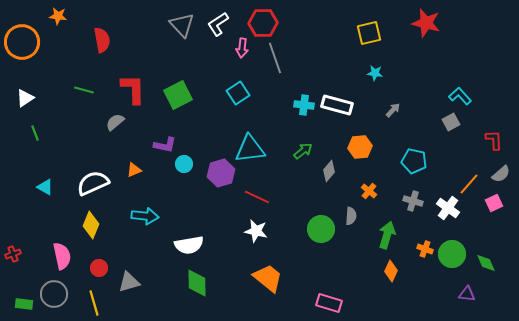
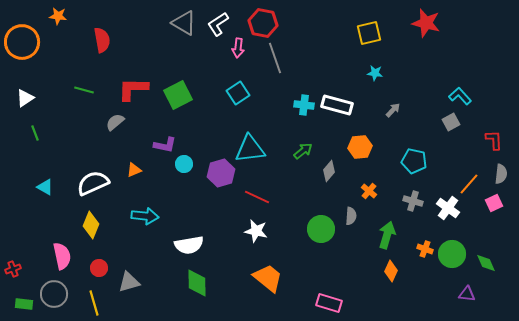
red hexagon at (263, 23): rotated 12 degrees clockwise
gray triangle at (182, 25): moved 2 px right, 2 px up; rotated 16 degrees counterclockwise
pink arrow at (242, 48): moved 4 px left
red L-shape at (133, 89): rotated 88 degrees counterclockwise
gray semicircle at (501, 174): rotated 42 degrees counterclockwise
red cross at (13, 254): moved 15 px down
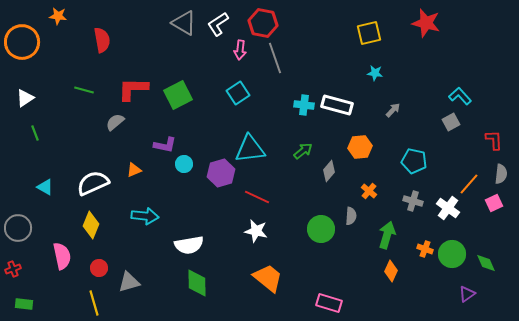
pink arrow at (238, 48): moved 2 px right, 2 px down
gray circle at (54, 294): moved 36 px left, 66 px up
purple triangle at (467, 294): rotated 42 degrees counterclockwise
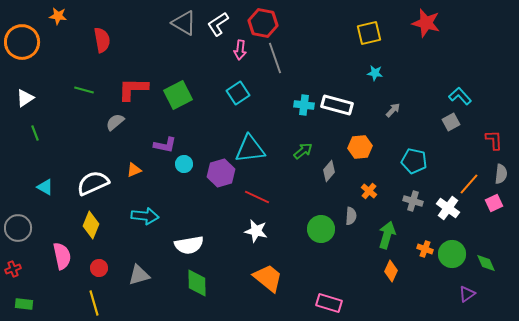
gray triangle at (129, 282): moved 10 px right, 7 px up
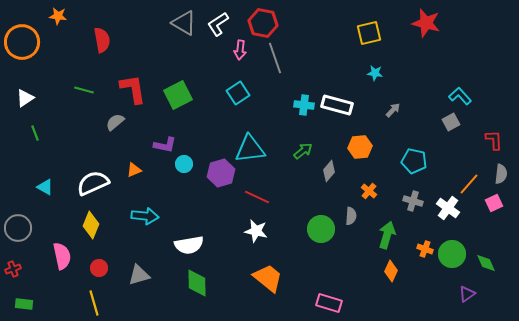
red L-shape at (133, 89): rotated 80 degrees clockwise
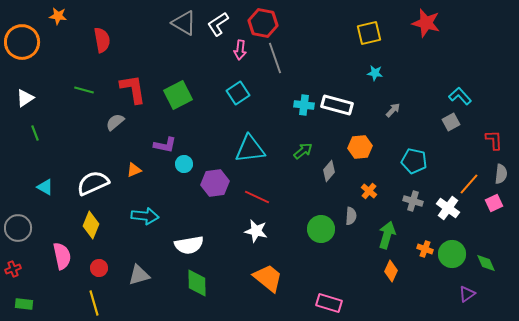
purple hexagon at (221, 173): moved 6 px left, 10 px down; rotated 8 degrees clockwise
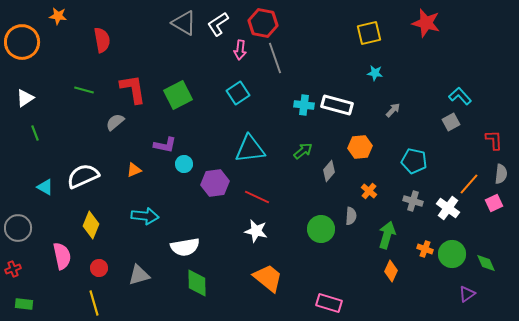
white semicircle at (93, 183): moved 10 px left, 7 px up
white semicircle at (189, 245): moved 4 px left, 2 px down
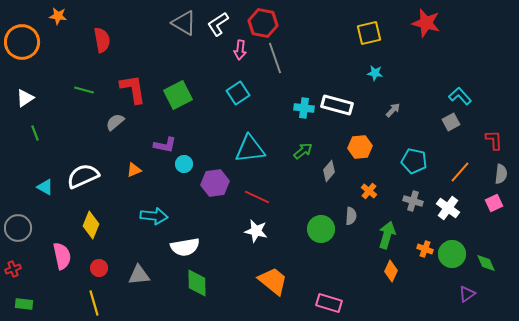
cyan cross at (304, 105): moved 3 px down
orange line at (469, 184): moved 9 px left, 12 px up
cyan arrow at (145, 216): moved 9 px right
gray triangle at (139, 275): rotated 10 degrees clockwise
orange trapezoid at (268, 278): moved 5 px right, 3 px down
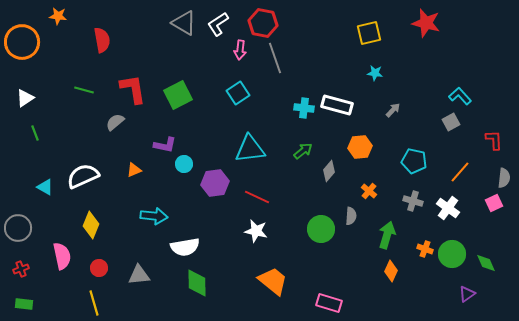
gray semicircle at (501, 174): moved 3 px right, 4 px down
red cross at (13, 269): moved 8 px right
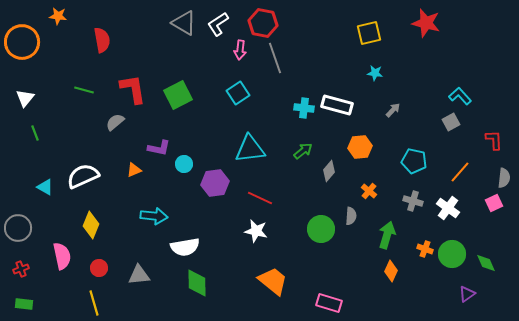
white triangle at (25, 98): rotated 18 degrees counterclockwise
purple L-shape at (165, 145): moved 6 px left, 3 px down
red line at (257, 197): moved 3 px right, 1 px down
